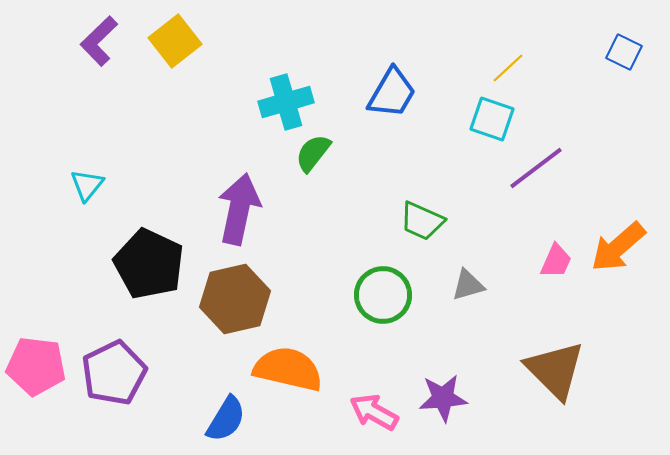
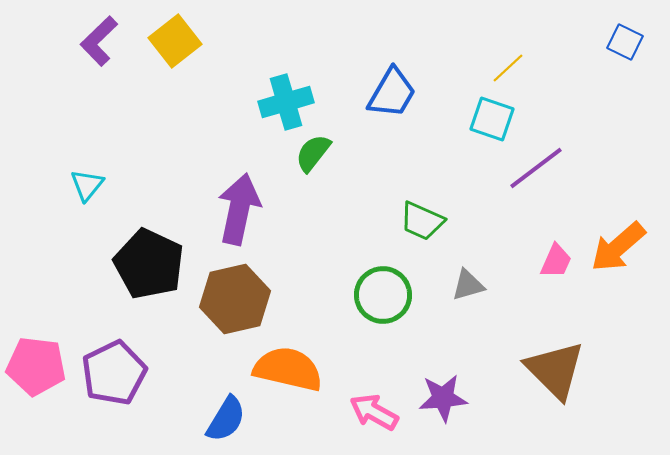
blue square: moved 1 px right, 10 px up
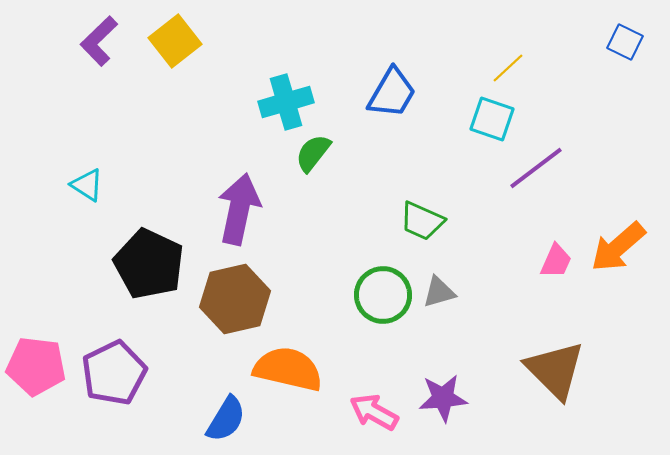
cyan triangle: rotated 36 degrees counterclockwise
gray triangle: moved 29 px left, 7 px down
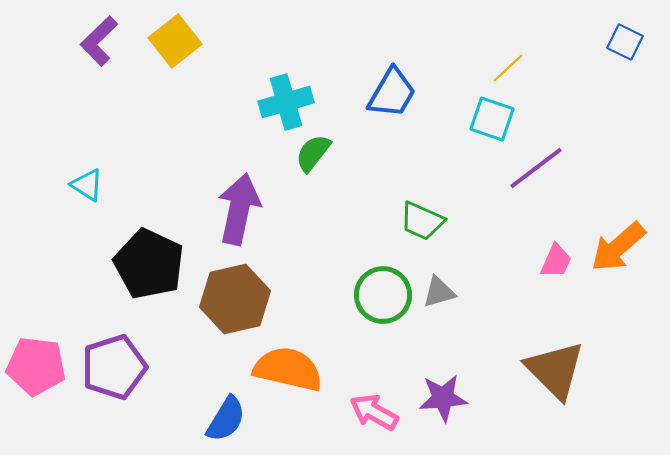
purple pentagon: moved 6 px up; rotated 8 degrees clockwise
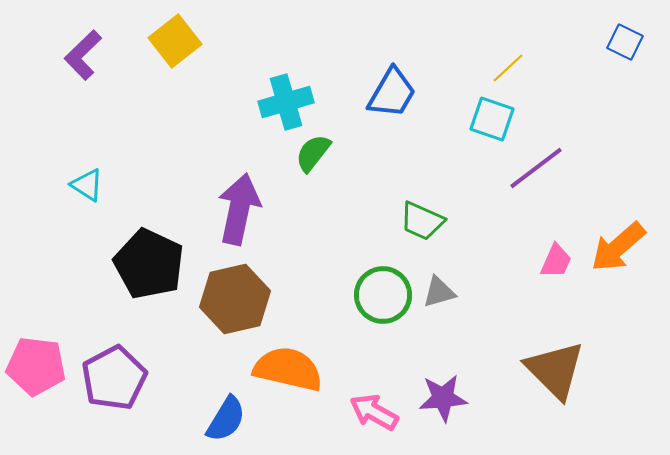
purple L-shape: moved 16 px left, 14 px down
purple pentagon: moved 11 px down; rotated 10 degrees counterclockwise
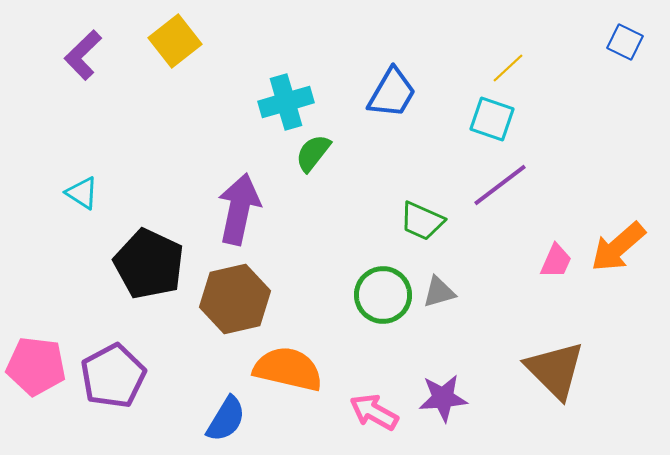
purple line: moved 36 px left, 17 px down
cyan triangle: moved 5 px left, 8 px down
purple pentagon: moved 1 px left, 2 px up
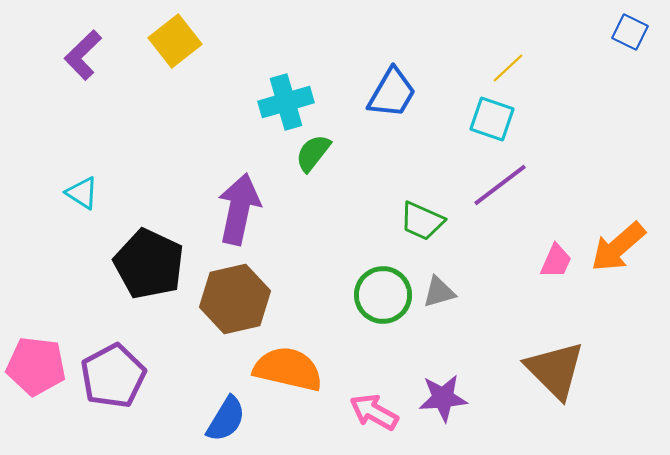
blue square: moved 5 px right, 10 px up
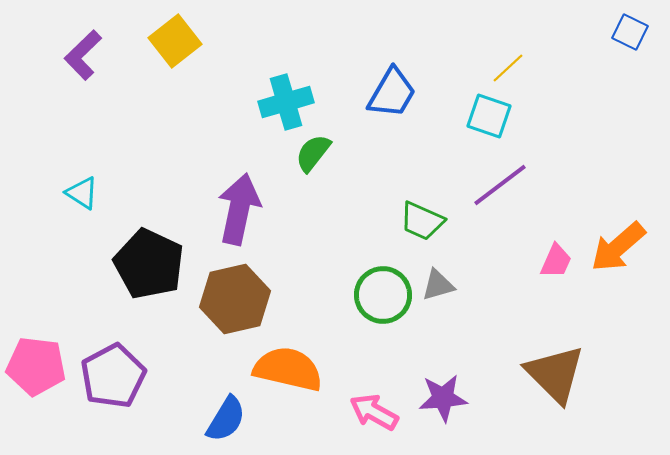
cyan square: moved 3 px left, 3 px up
gray triangle: moved 1 px left, 7 px up
brown triangle: moved 4 px down
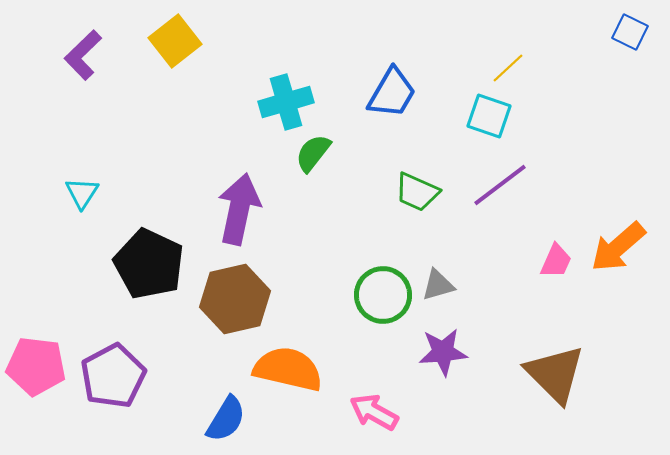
cyan triangle: rotated 30 degrees clockwise
green trapezoid: moved 5 px left, 29 px up
purple star: moved 46 px up
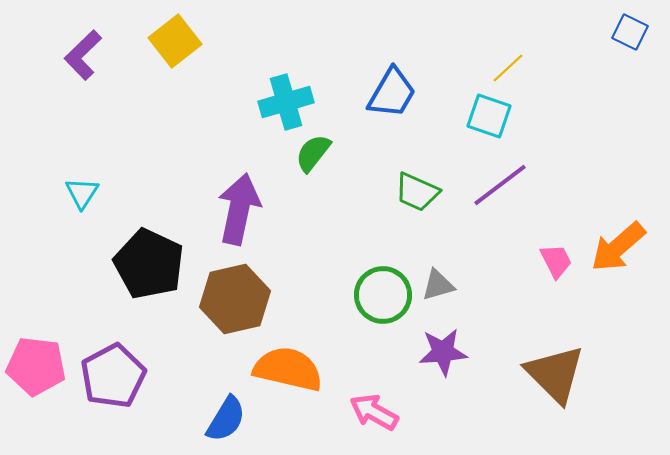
pink trapezoid: rotated 51 degrees counterclockwise
